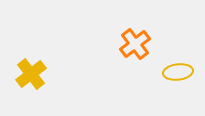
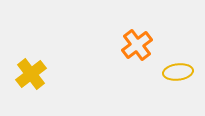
orange cross: moved 2 px right, 1 px down
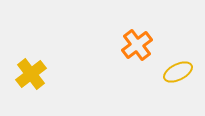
yellow ellipse: rotated 20 degrees counterclockwise
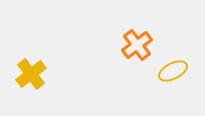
yellow ellipse: moved 5 px left, 1 px up
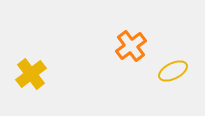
orange cross: moved 6 px left, 1 px down
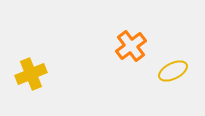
yellow cross: rotated 16 degrees clockwise
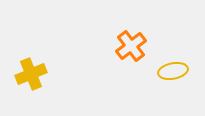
yellow ellipse: rotated 16 degrees clockwise
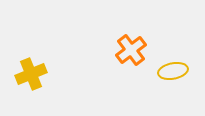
orange cross: moved 4 px down
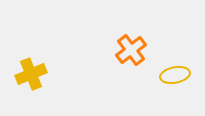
yellow ellipse: moved 2 px right, 4 px down
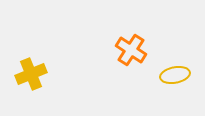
orange cross: rotated 20 degrees counterclockwise
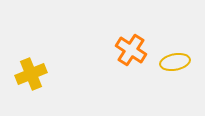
yellow ellipse: moved 13 px up
